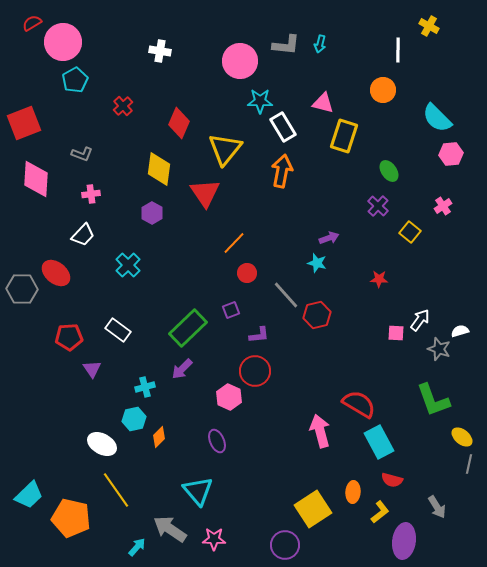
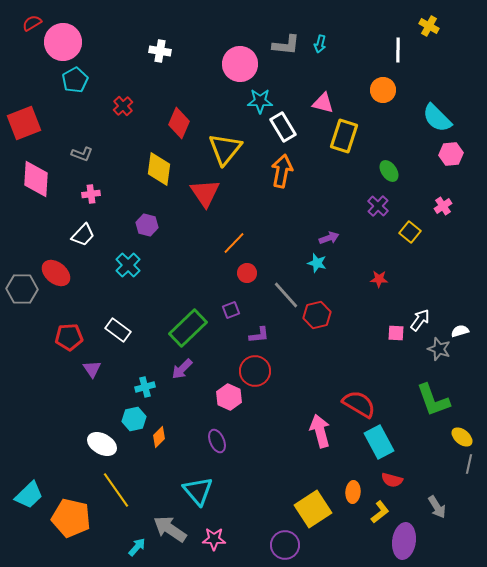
pink circle at (240, 61): moved 3 px down
purple hexagon at (152, 213): moved 5 px left, 12 px down; rotated 15 degrees counterclockwise
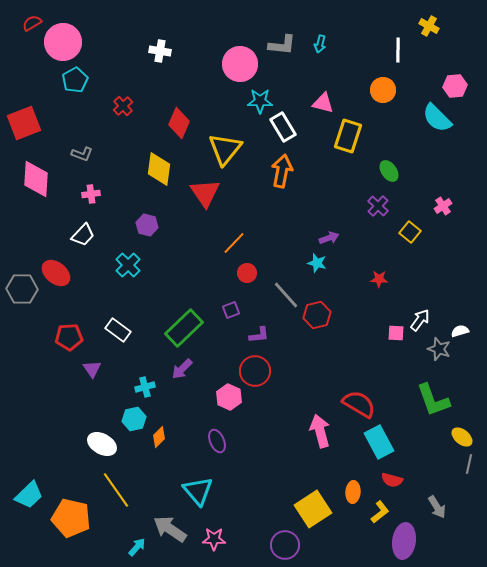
gray L-shape at (286, 45): moved 4 px left
yellow rectangle at (344, 136): moved 4 px right
pink hexagon at (451, 154): moved 4 px right, 68 px up
green rectangle at (188, 328): moved 4 px left
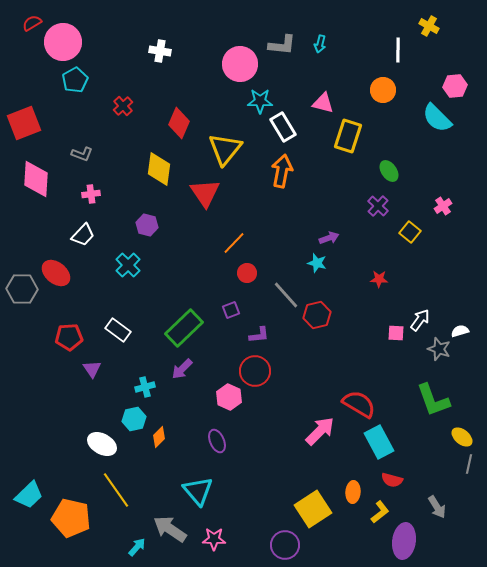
pink arrow at (320, 431): rotated 60 degrees clockwise
